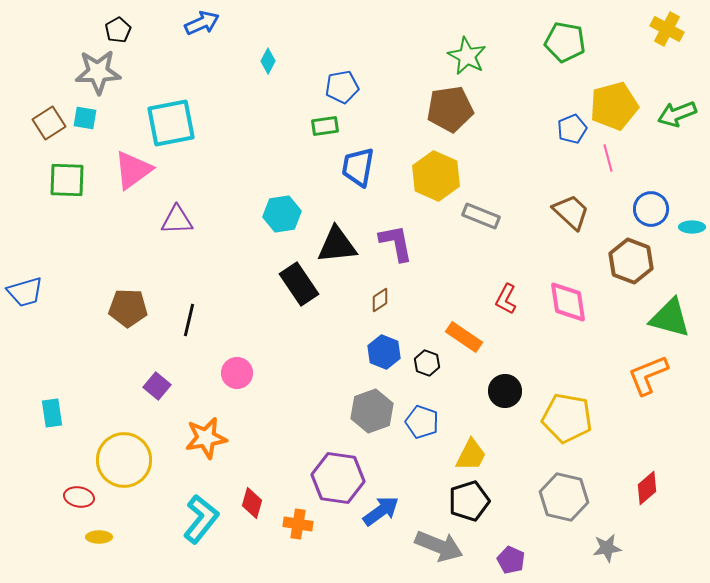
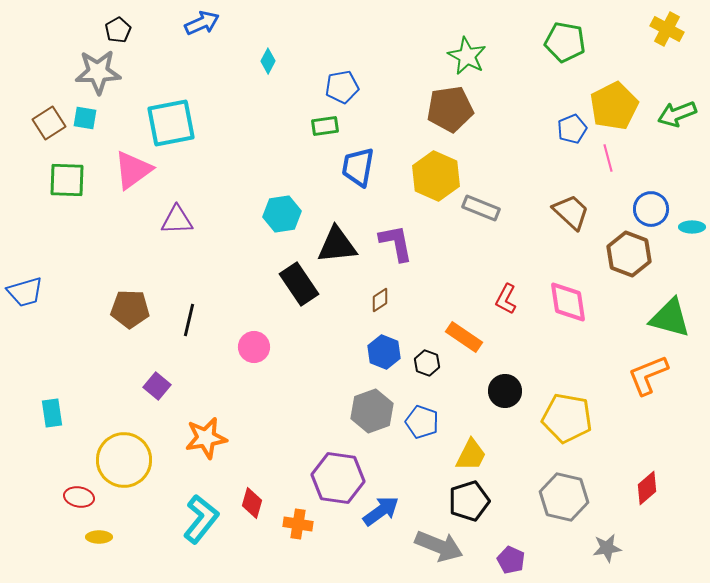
yellow pentagon at (614, 106): rotated 12 degrees counterclockwise
gray rectangle at (481, 216): moved 8 px up
brown hexagon at (631, 261): moved 2 px left, 7 px up
brown pentagon at (128, 308): moved 2 px right, 1 px down
pink circle at (237, 373): moved 17 px right, 26 px up
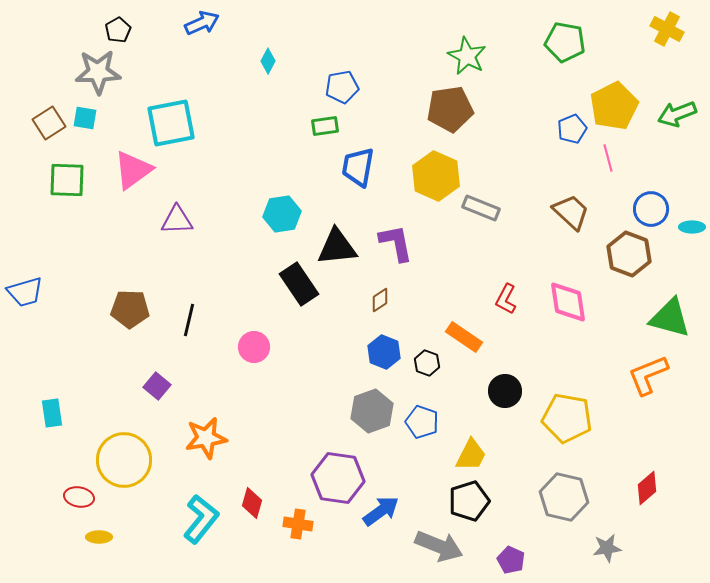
black triangle at (337, 245): moved 2 px down
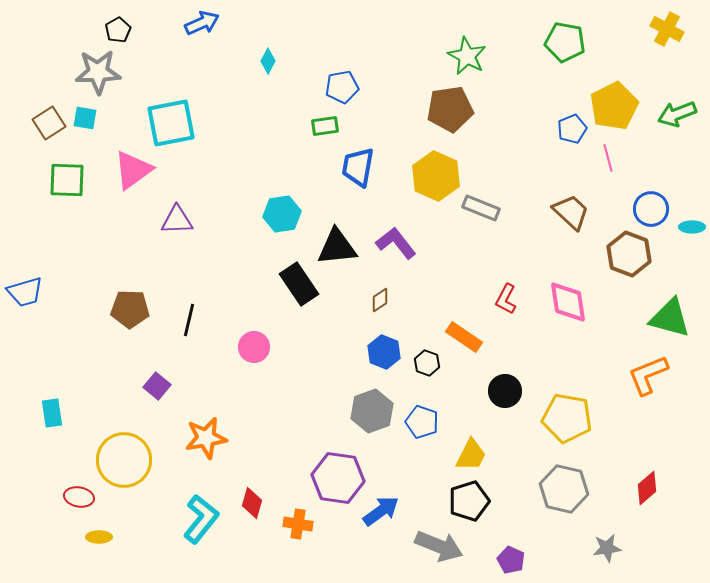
purple L-shape at (396, 243): rotated 27 degrees counterclockwise
gray hexagon at (564, 497): moved 8 px up
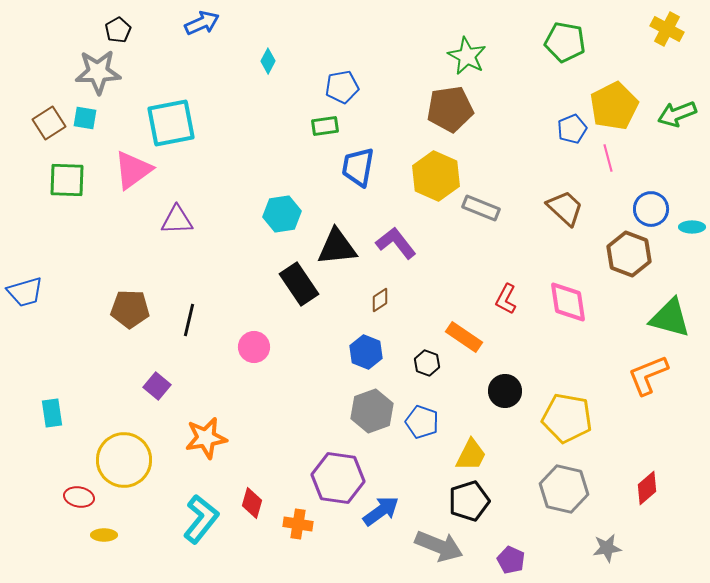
brown trapezoid at (571, 212): moved 6 px left, 4 px up
blue hexagon at (384, 352): moved 18 px left
yellow ellipse at (99, 537): moved 5 px right, 2 px up
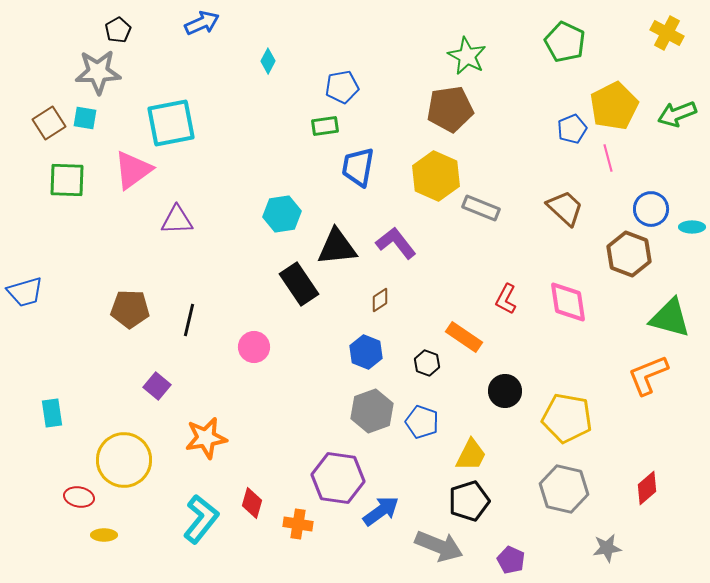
yellow cross at (667, 29): moved 4 px down
green pentagon at (565, 42): rotated 15 degrees clockwise
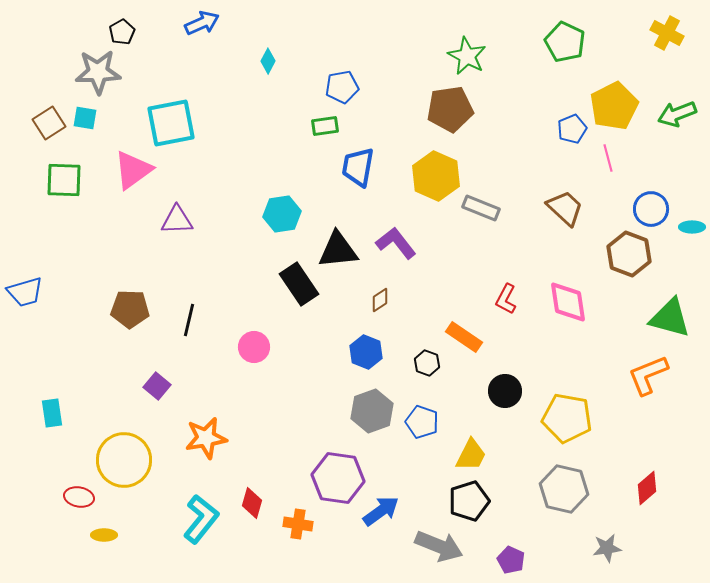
black pentagon at (118, 30): moved 4 px right, 2 px down
green square at (67, 180): moved 3 px left
black triangle at (337, 247): moved 1 px right, 3 px down
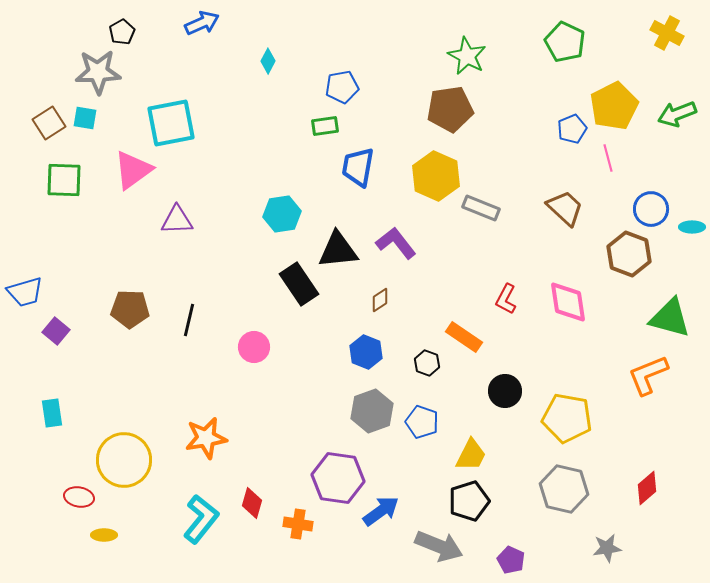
purple square at (157, 386): moved 101 px left, 55 px up
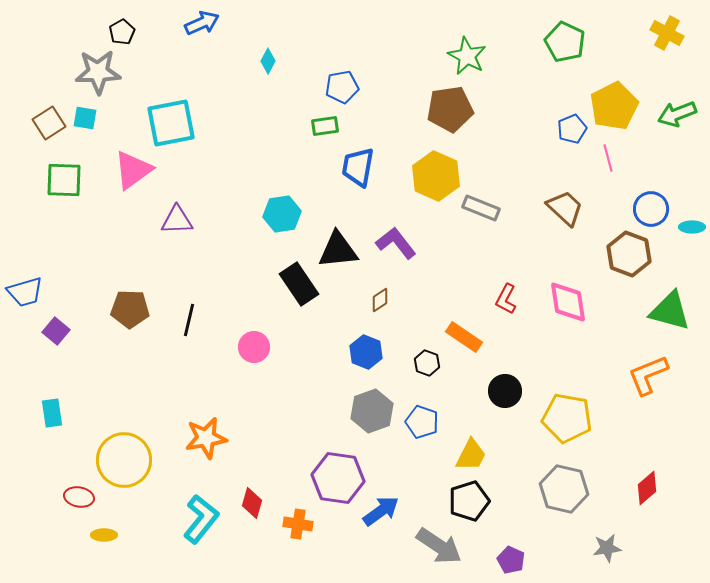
green triangle at (670, 318): moved 7 px up
gray arrow at (439, 546): rotated 12 degrees clockwise
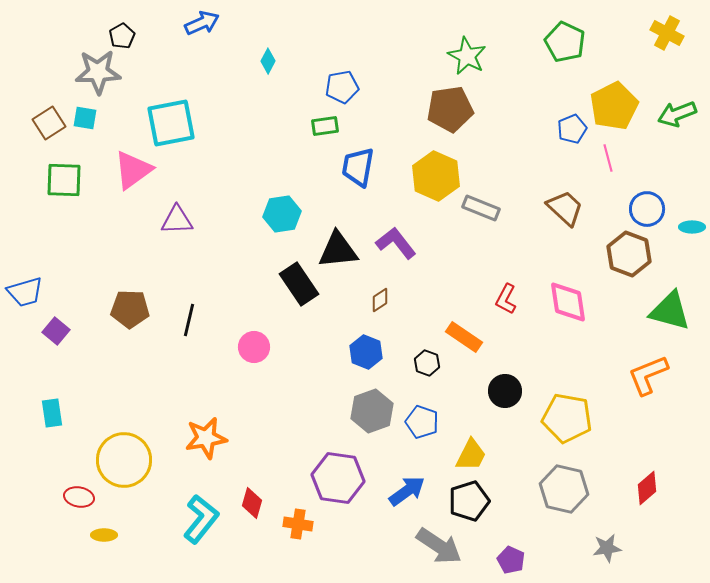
black pentagon at (122, 32): moved 4 px down
blue circle at (651, 209): moved 4 px left
blue arrow at (381, 511): moved 26 px right, 20 px up
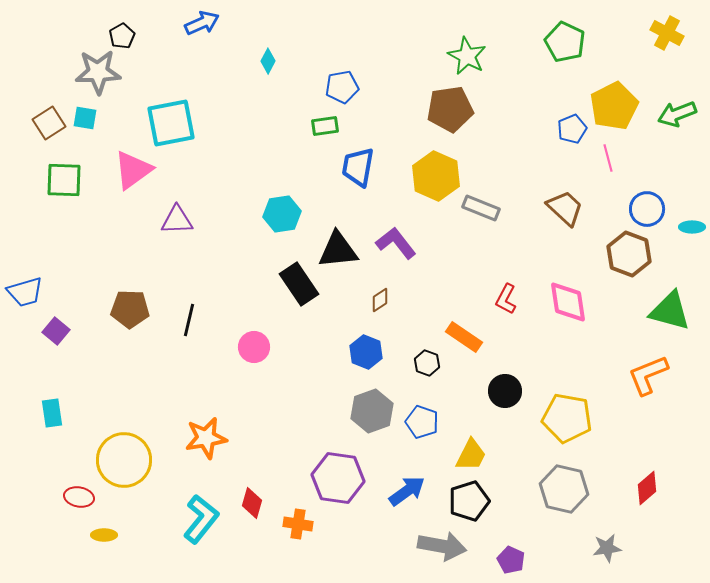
gray arrow at (439, 546): moved 3 px right; rotated 24 degrees counterclockwise
